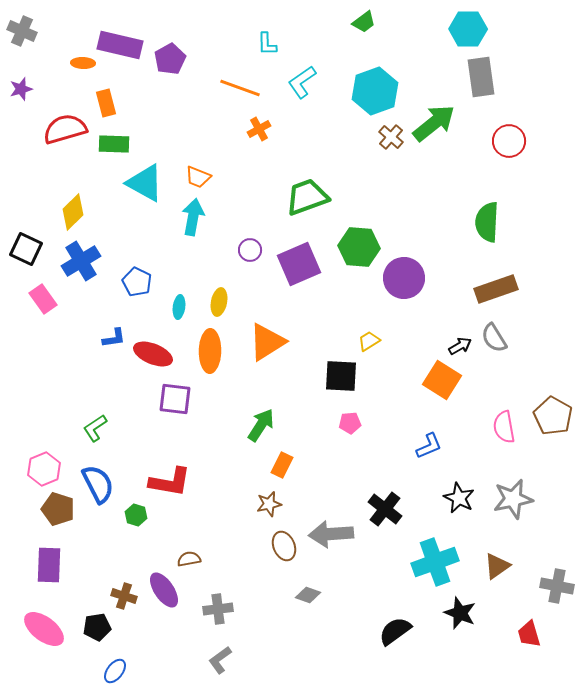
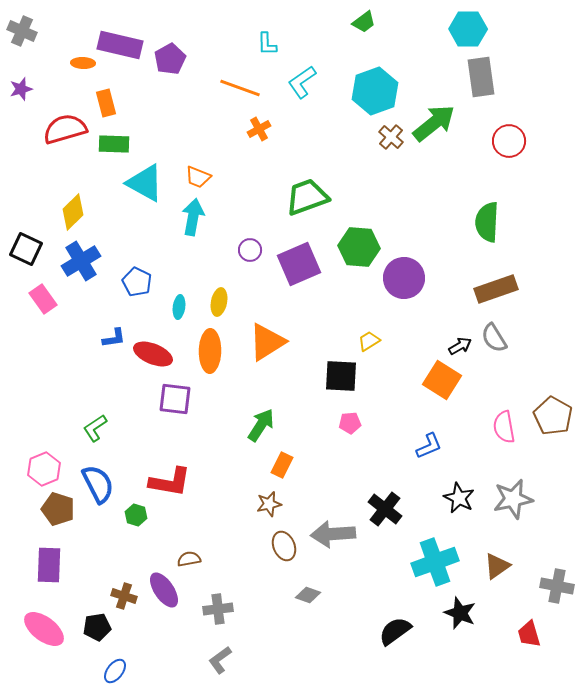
gray arrow at (331, 534): moved 2 px right
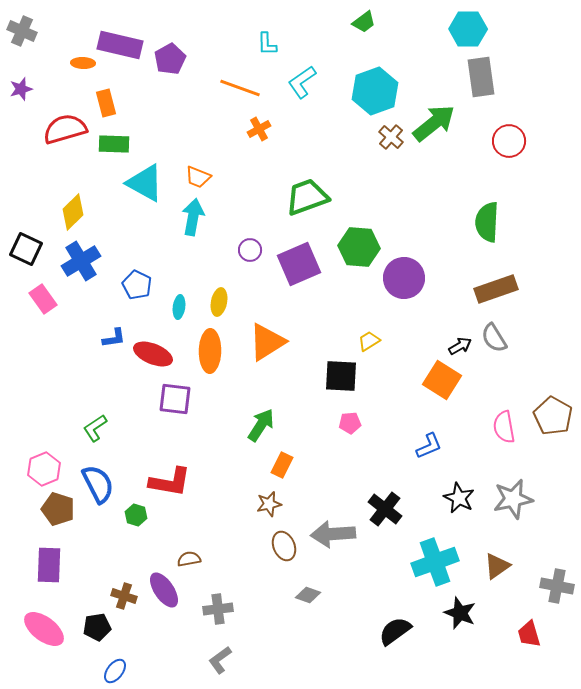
blue pentagon at (137, 282): moved 3 px down
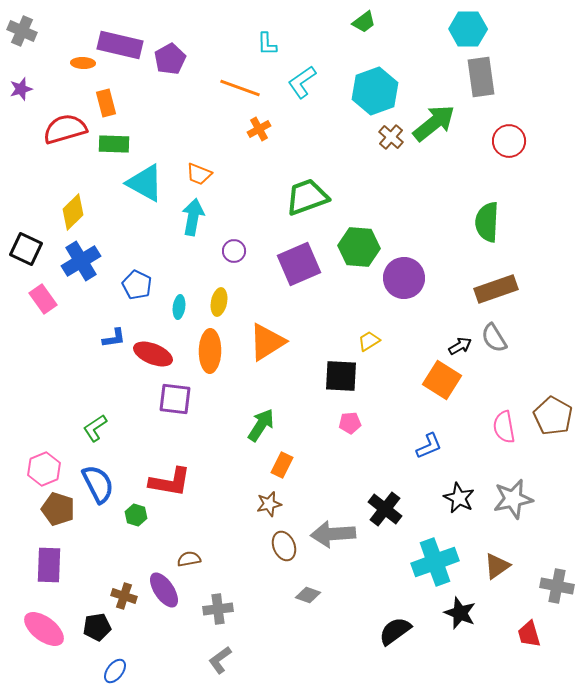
orange trapezoid at (198, 177): moved 1 px right, 3 px up
purple circle at (250, 250): moved 16 px left, 1 px down
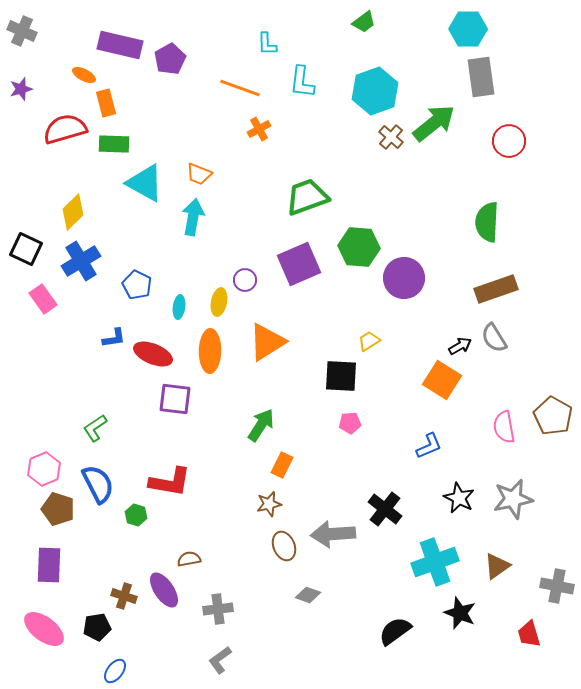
orange ellipse at (83, 63): moved 1 px right, 12 px down; rotated 25 degrees clockwise
cyan L-shape at (302, 82): rotated 48 degrees counterclockwise
purple circle at (234, 251): moved 11 px right, 29 px down
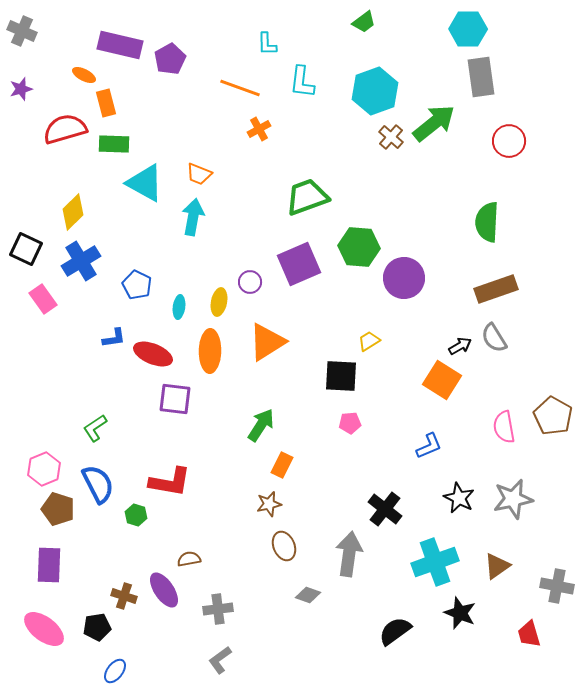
purple circle at (245, 280): moved 5 px right, 2 px down
gray arrow at (333, 534): moved 16 px right, 20 px down; rotated 102 degrees clockwise
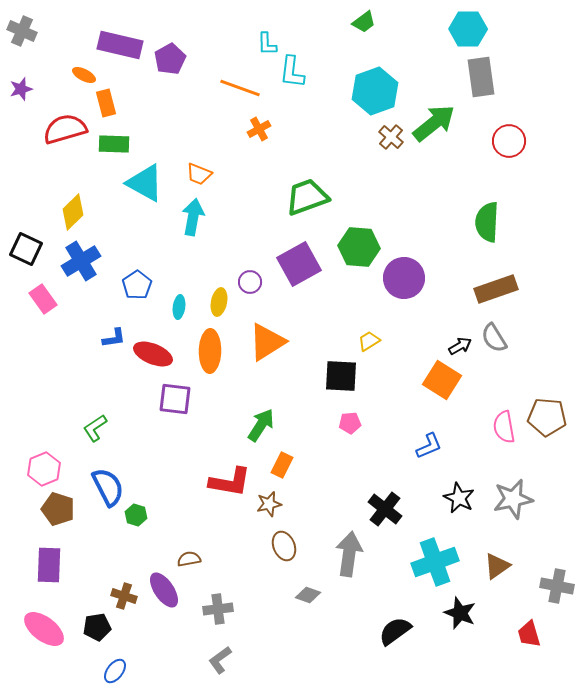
cyan L-shape at (302, 82): moved 10 px left, 10 px up
purple square at (299, 264): rotated 6 degrees counterclockwise
blue pentagon at (137, 285): rotated 12 degrees clockwise
brown pentagon at (553, 416): moved 6 px left, 1 px down; rotated 24 degrees counterclockwise
red L-shape at (170, 482): moved 60 px right
blue semicircle at (98, 484): moved 10 px right, 3 px down
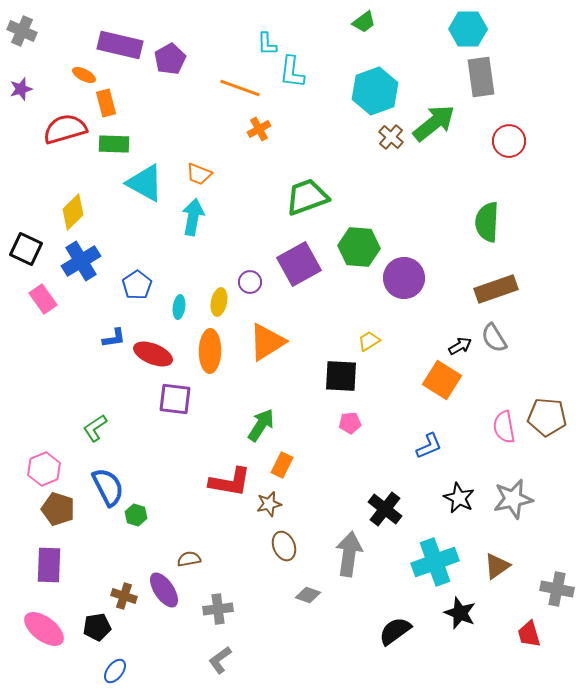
gray cross at (557, 586): moved 3 px down
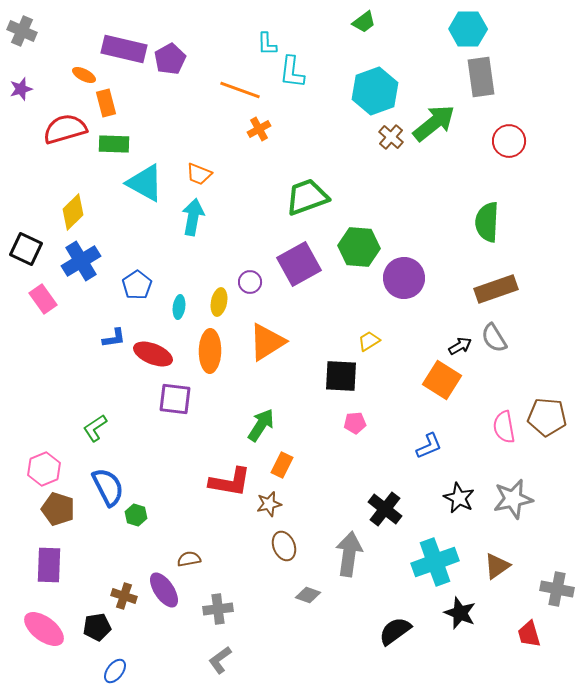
purple rectangle at (120, 45): moved 4 px right, 4 px down
orange line at (240, 88): moved 2 px down
pink pentagon at (350, 423): moved 5 px right
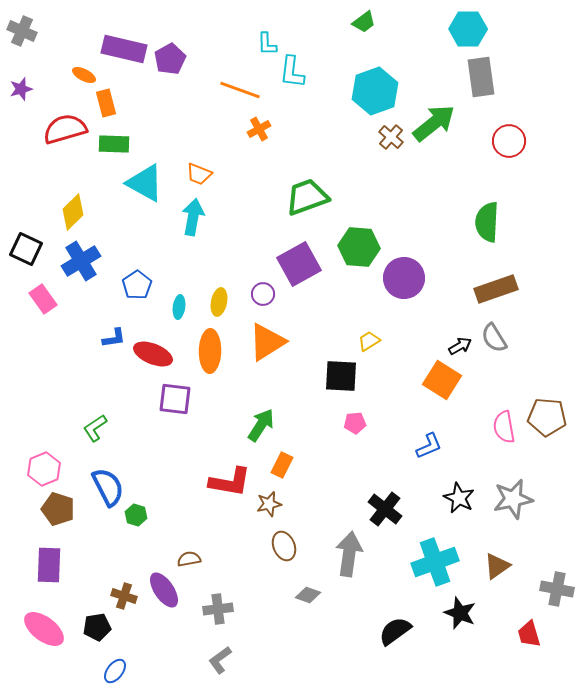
purple circle at (250, 282): moved 13 px right, 12 px down
